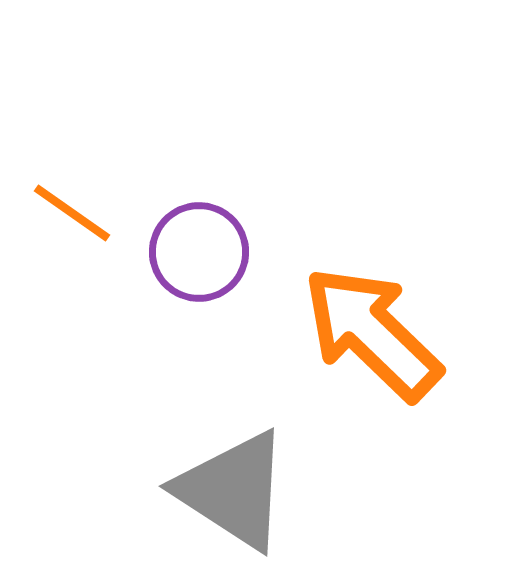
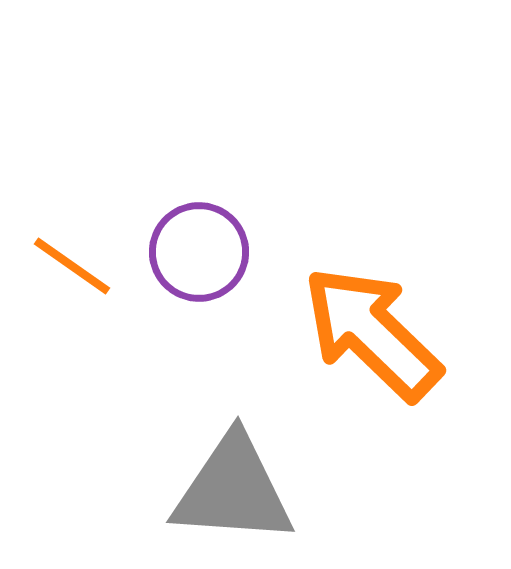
orange line: moved 53 px down
gray triangle: rotated 29 degrees counterclockwise
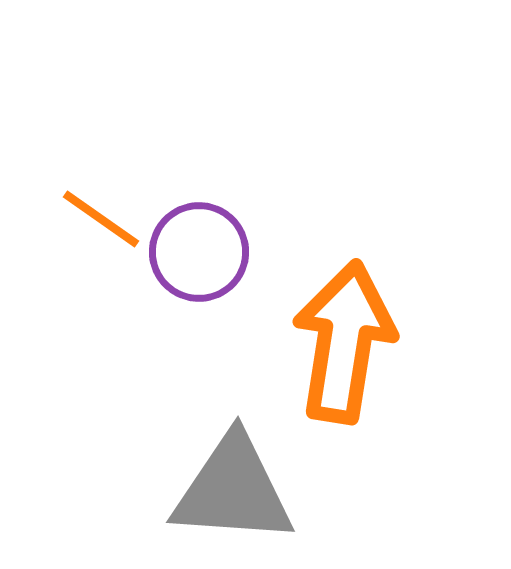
orange line: moved 29 px right, 47 px up
orange arrow: moved 28 px left, 9 px down; rotated 55 degrees clockwise
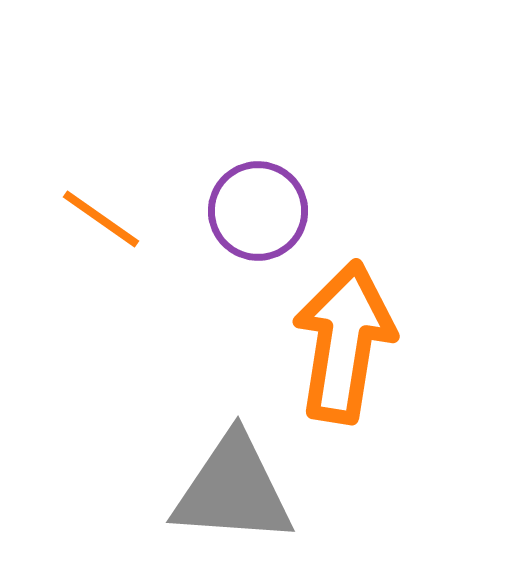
purple circle: moved 59 px right, 41 px up
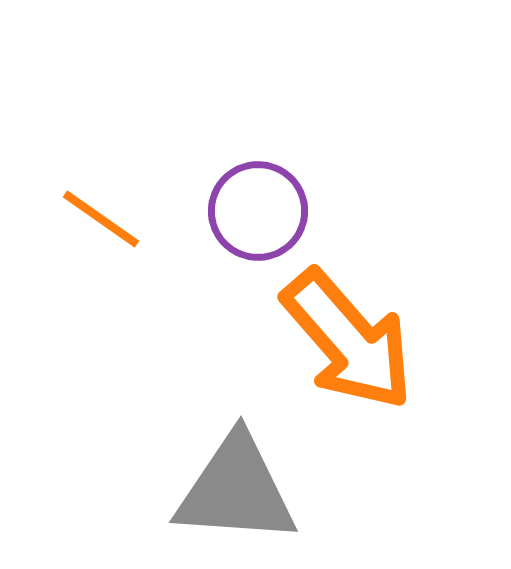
orange arrow: moved 4 px right, 2 px up; rotated 130 degrees clockwise
gray triangle: moved 3 px right
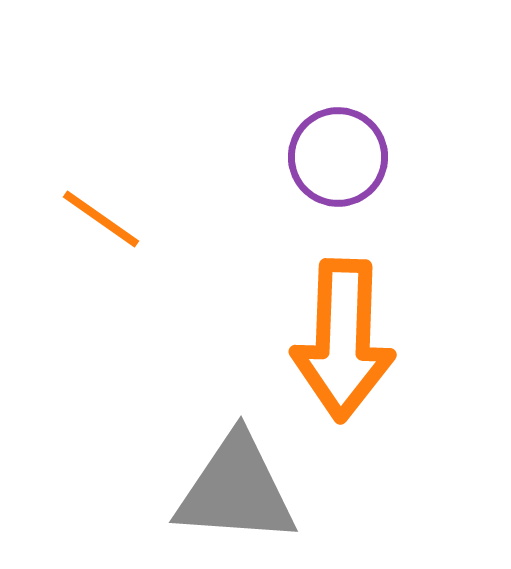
purple circle: moved 80 px right, 54 px up
orange arrow: moved 5 px left; rotated 43 degrees clockwise
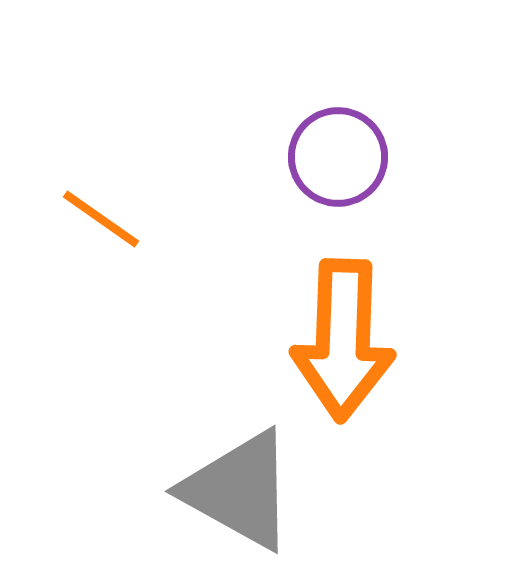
gray triangle: moved 3 px right; rotated 25 degrees clockwise
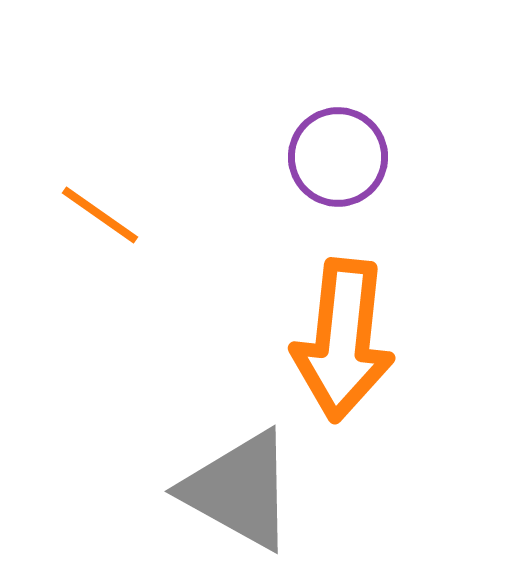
orange line: moved 1 px left, 4 px up
orange arrow: rotated 4 degrees clockwise
